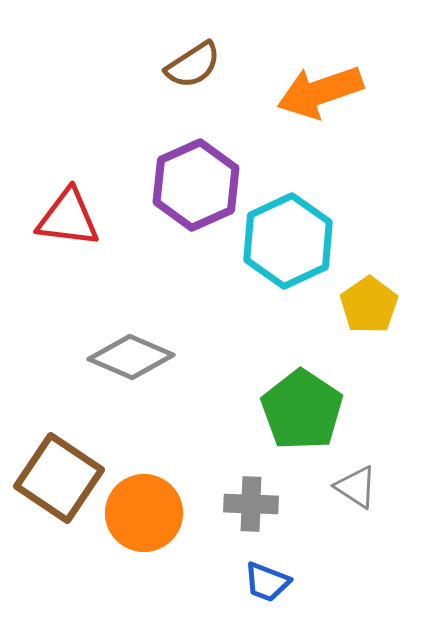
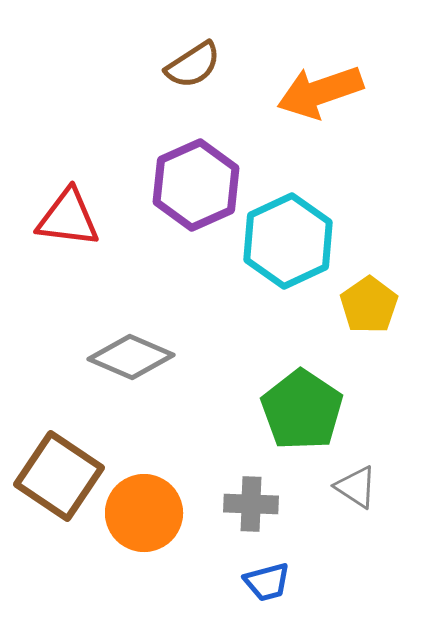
brown square: moved 2 px up
blue trapezoid: rotated 36 degrees counterclockwise
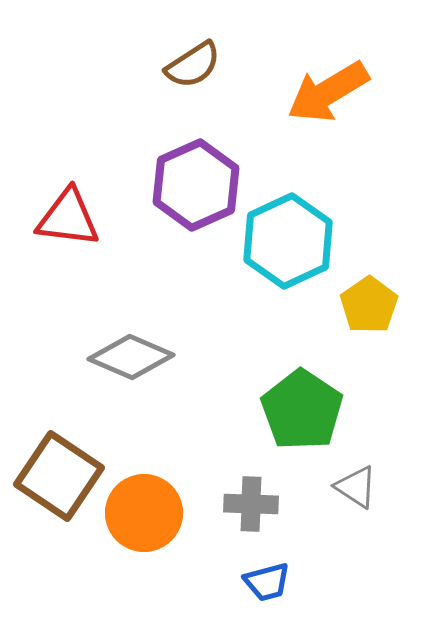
orange arrow: moved 8 px right; rotated 12 degrees counterclockwise
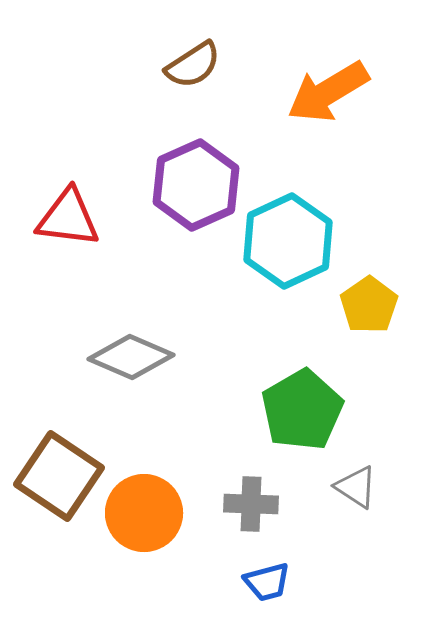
green pentagon: rotated 8 degrees clockwise
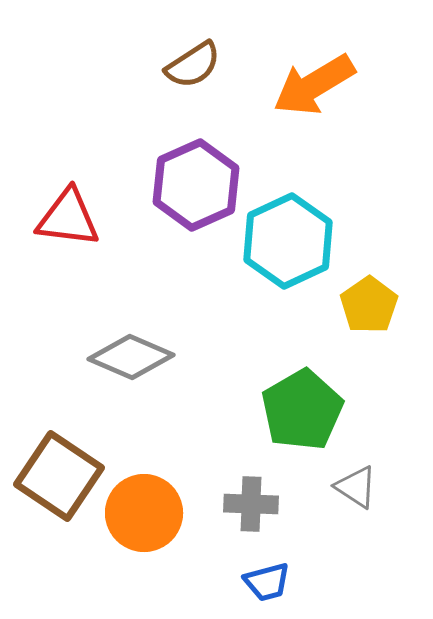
orange arrow: moved 14 px left, 7 px up
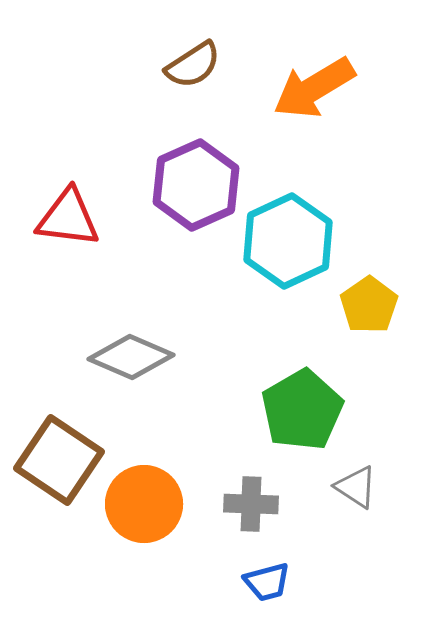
orange arrow: moved 3 px down
brown square: moved 16 px up
orange circle: moved 9 px up
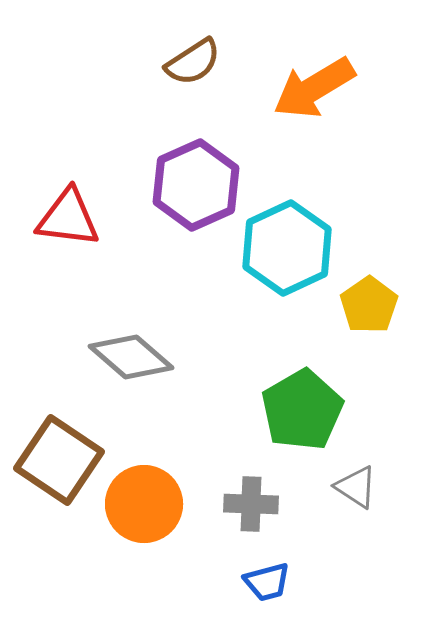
brown semicircle: moved 3 px up
cyan hexagon: moved 1 px left, 7 px down
gray diamond: rotated 18 degrees clockwise
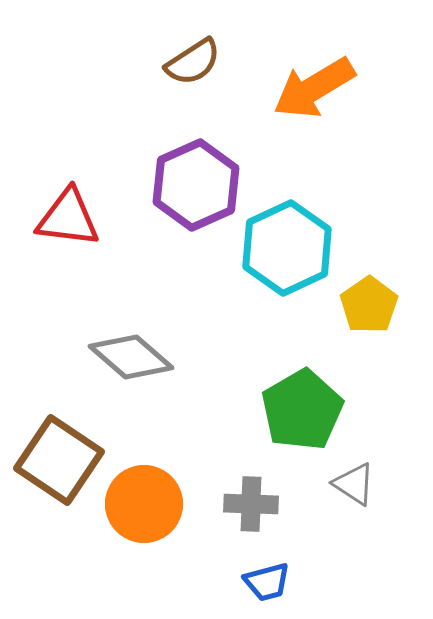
gray triangle: moved 2 px left, 3 px up
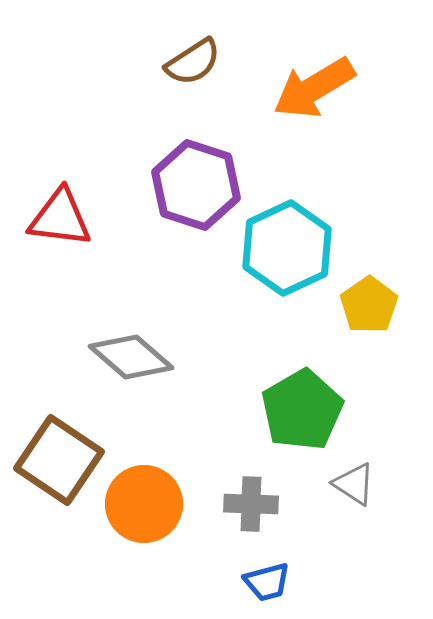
purple hexagon: rotated 18 degrees counterclockwise
red triangle: moved 8 px left
